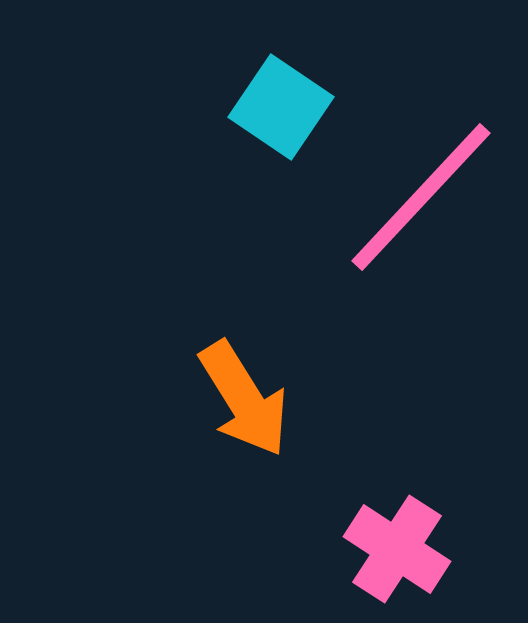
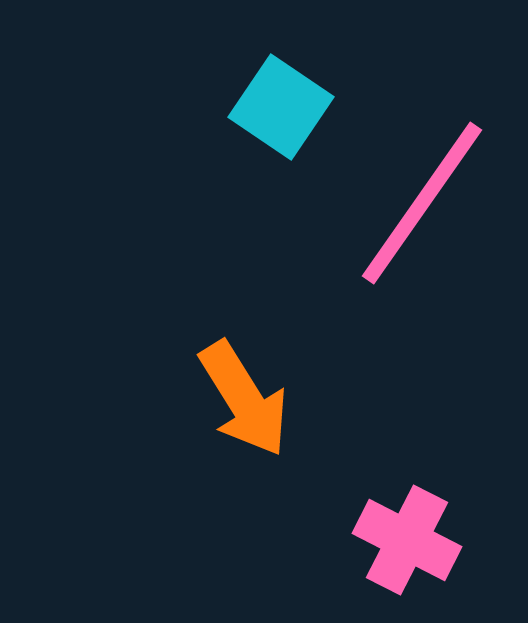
pink line: moved 1 px right, 6 px down; rotated 8 degrees counterclockwise
pink cross: moved 10 px right, 9 px up; rotated 6 degrees counterclockwise
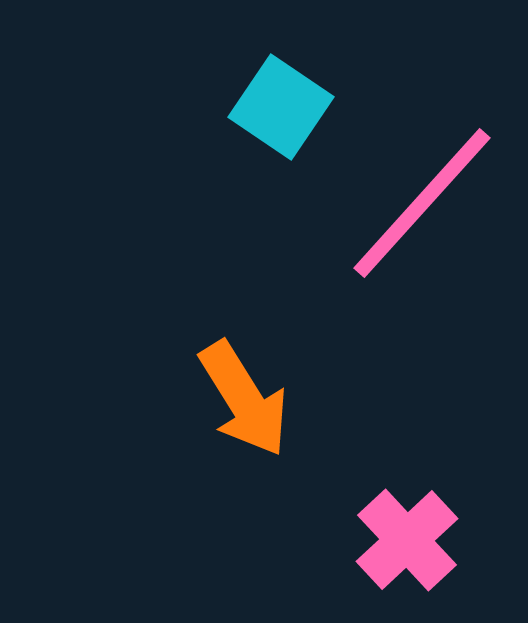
pink line: rotated 7 degrees clockwise
pink cross: rotated 20 degrees clockwise
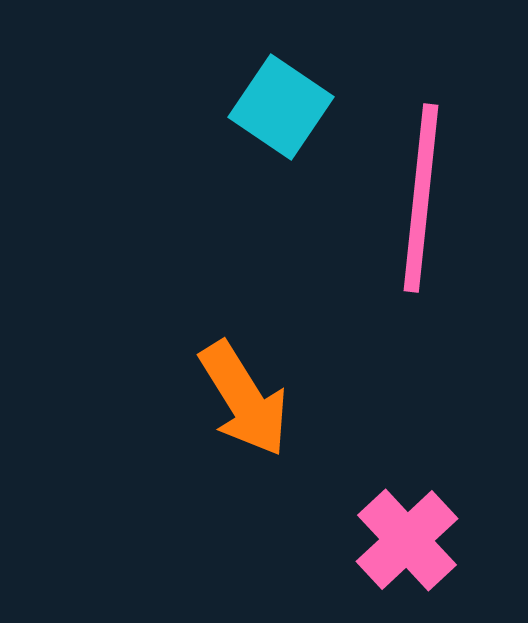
pink line: moved 1 px left, 5 px up; rotated 36 degrees counterclockwise
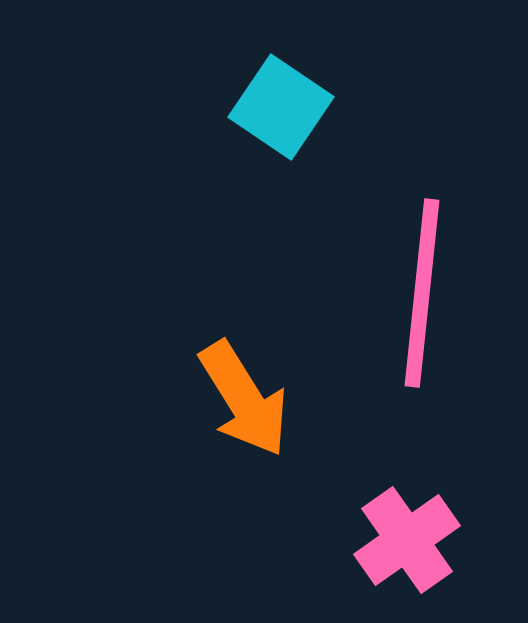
pink line: moved 1 px right, 95 px down
pink cross: rotated 8 degrees clockwise
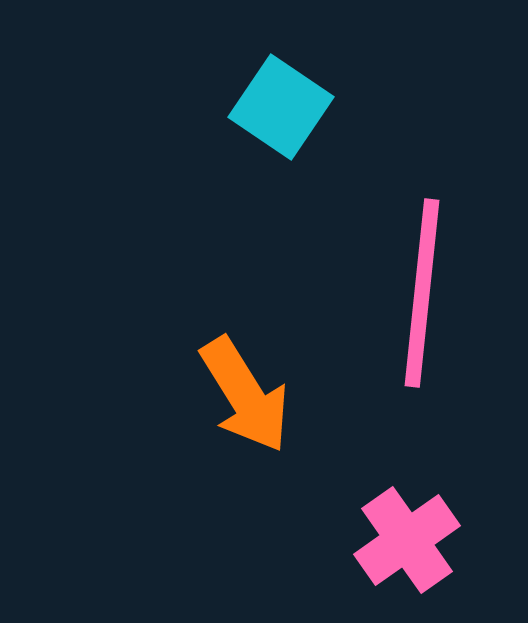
orange arrow: moved 1 px right, 4 px up
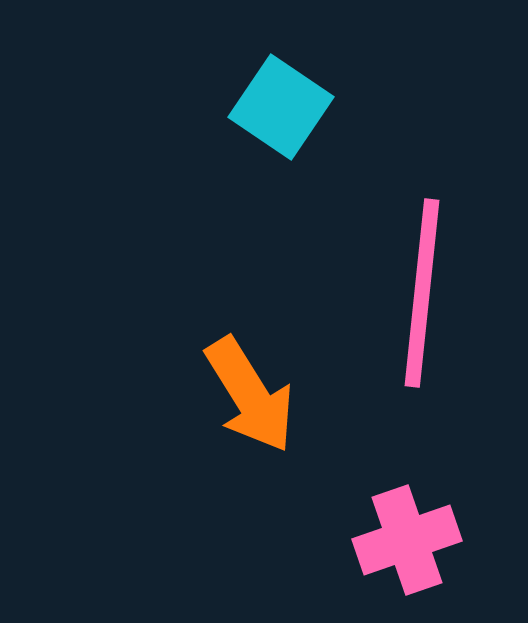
orange arrow: moved 5 px right
pink cross: rotated 16 degrees clockwise
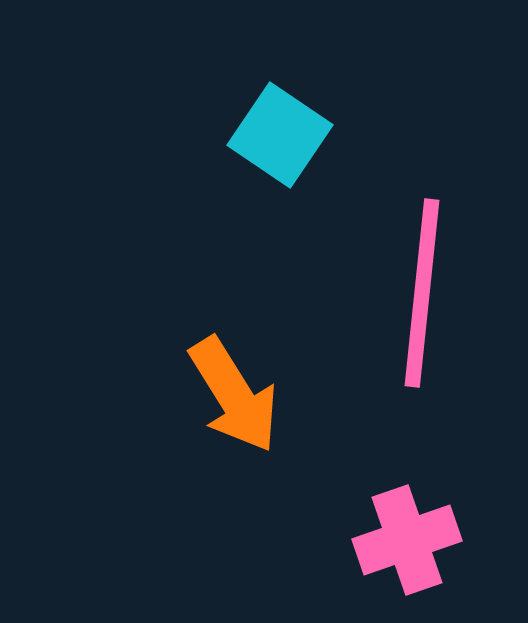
cyan square: moved 1 px left, 28 px down
orange arrow: moved 16 px left
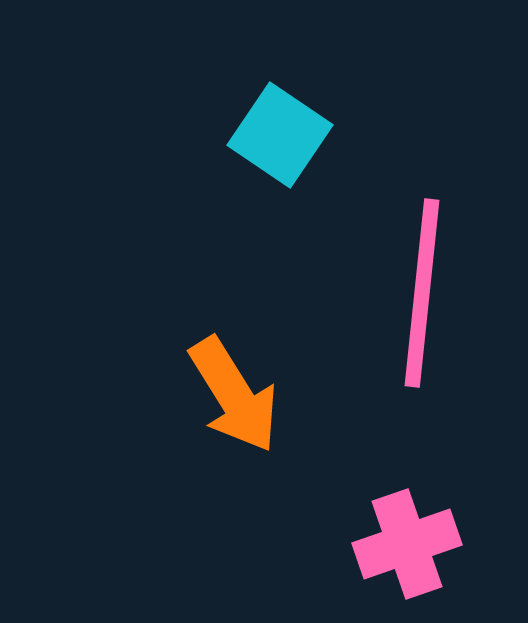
pink cross: moved 4 px down
